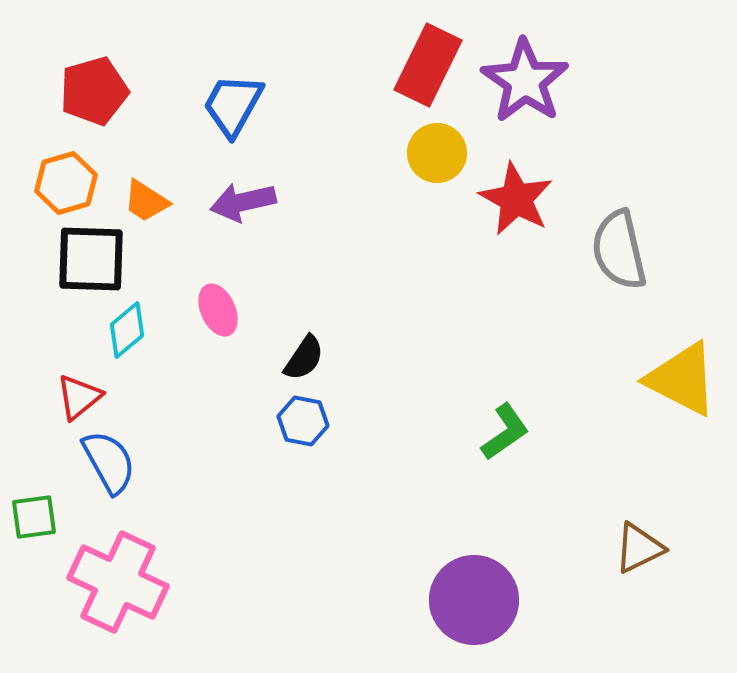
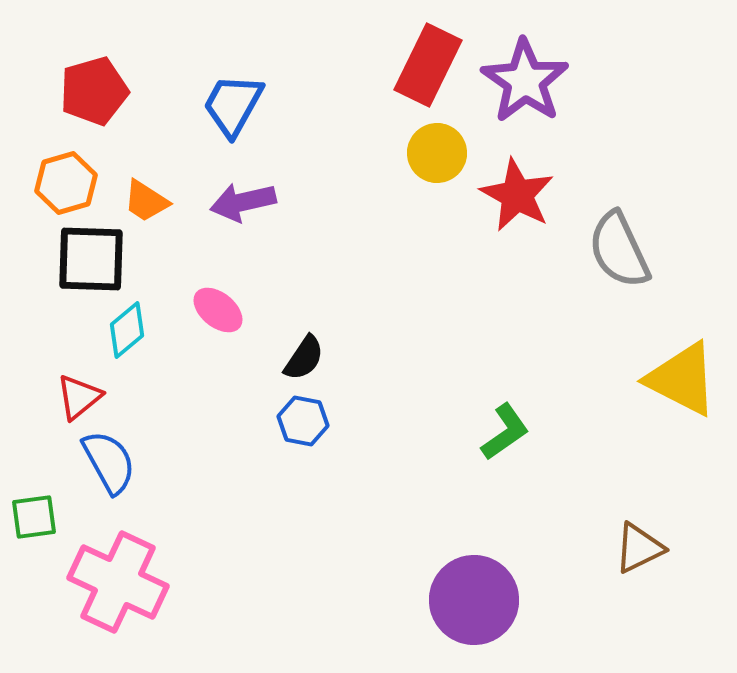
red star: moved 1 px right, 4 px up
gray semicircle: rotated 12 degrees counterclockwise
pink ellipse: rotated 27 degrees counterclockwise
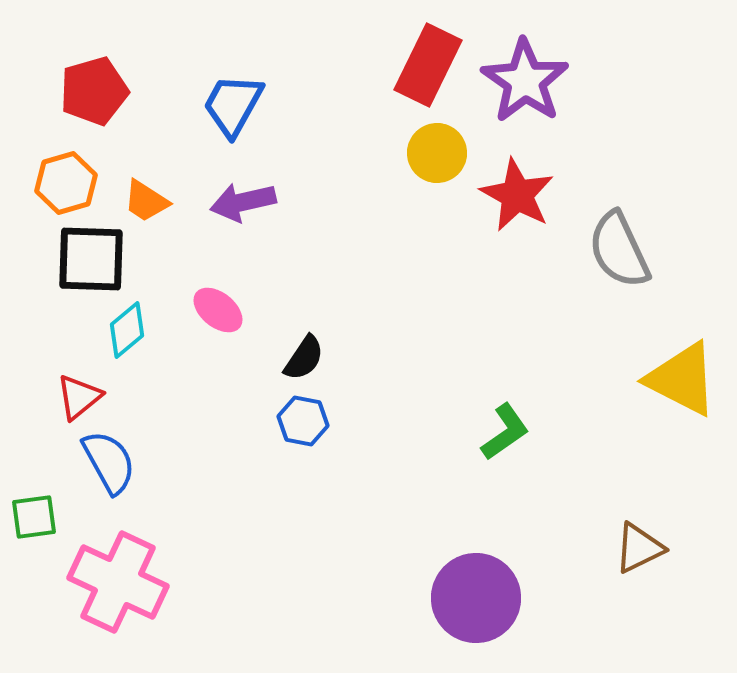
purple circle: moved 2 px right, 2 px up
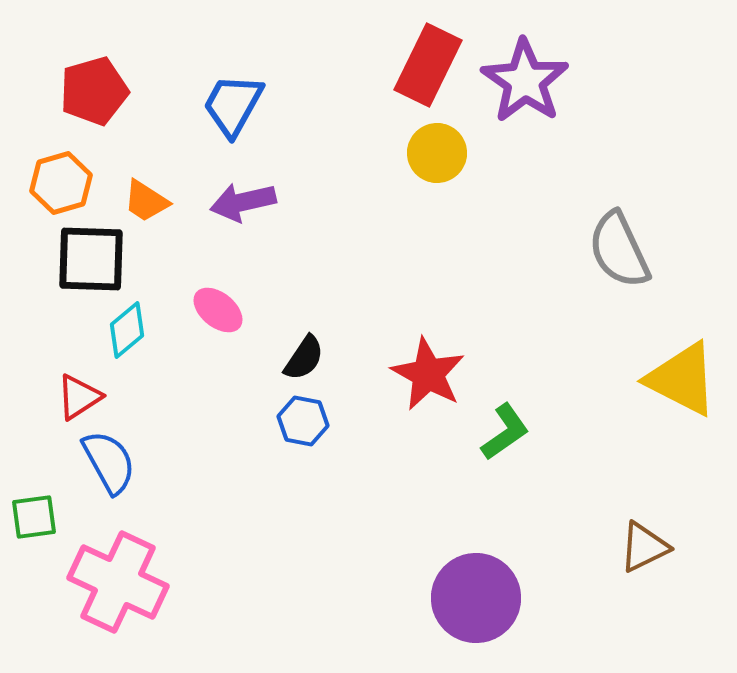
orange hexagon: moved 5 px left
red star: moved 89 px left, 179 px down
red triangle: rotated 6 degrees clockwise
brown triangle: moved 5 px right, 1 px up
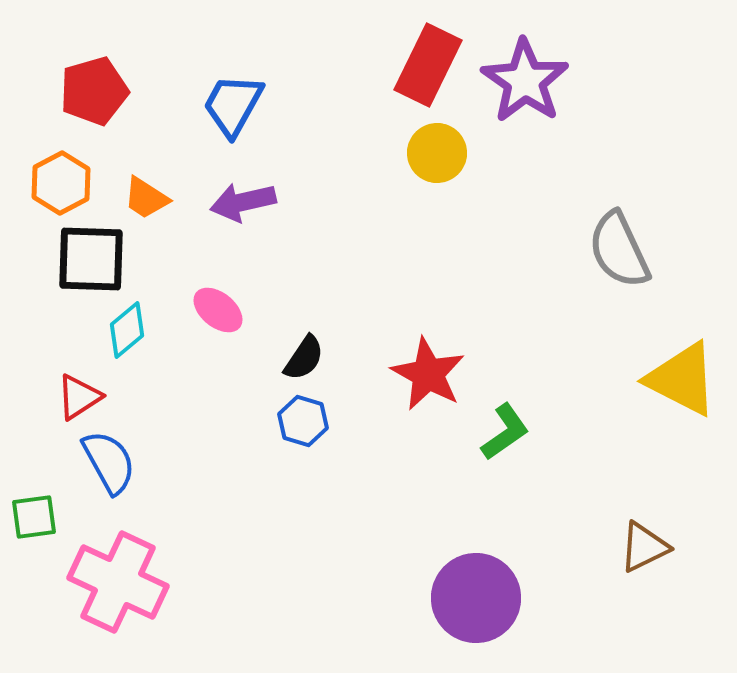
orange hexagon: rotated 12 degrees counterclockwise
orange trapezoid: moved 3 px up
blue hexagon: rotated 6 degrees clockwise
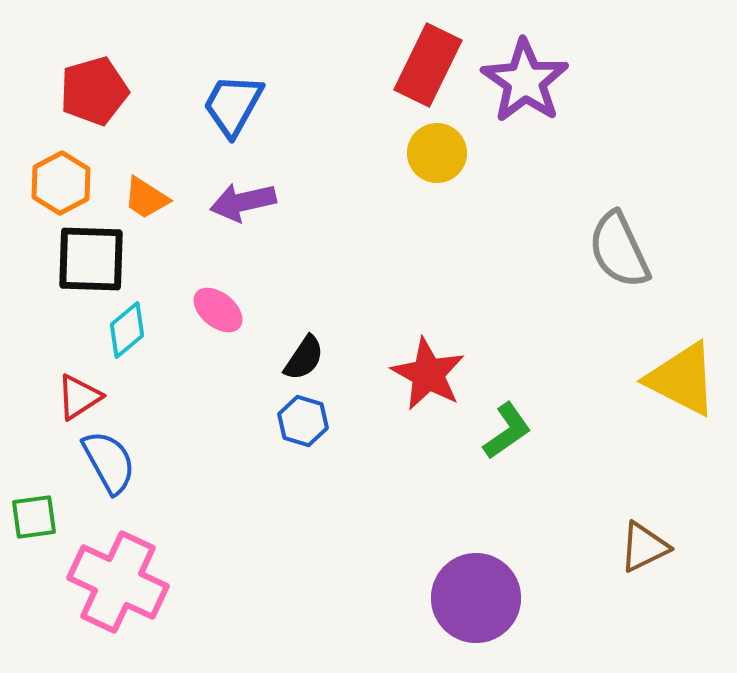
green L-shape: moved 2 px right, 1 px up
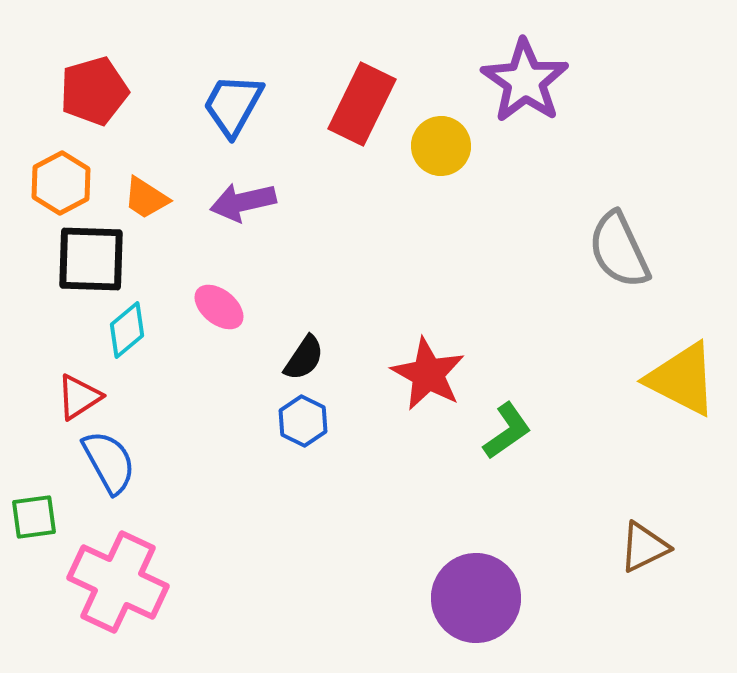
red rectangle: moved 66 px left, 39 px down
yellow circle: moved 4 px right, 7 px up
pink ellipse: moved 1 px right, 3 px up
blue hexagon: rotated 9 degrees clockwise
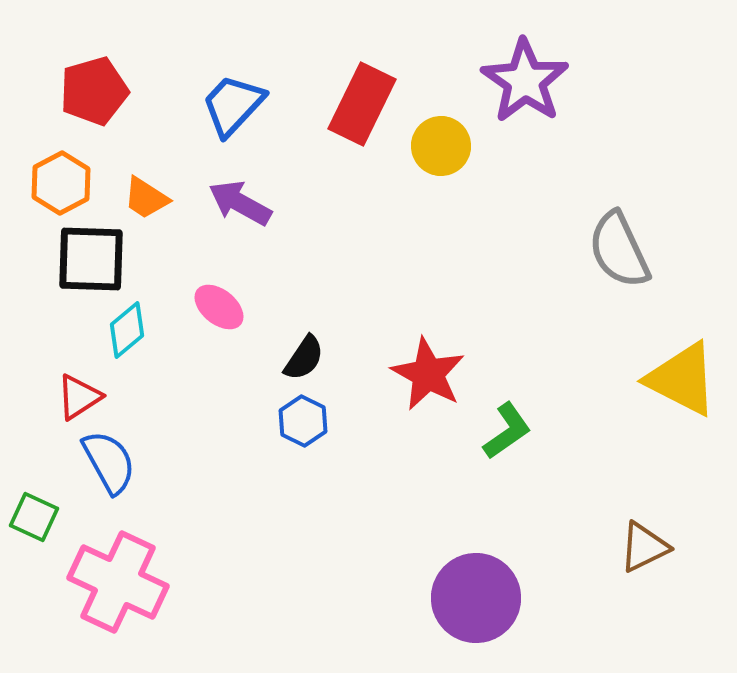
blue trapezoid: rotated 14 degrees clockwise
purple arrow: moved 3 px left, 1 px down; rotated 42 degrees clockwise
green square: rotated 33 degrees clockwise
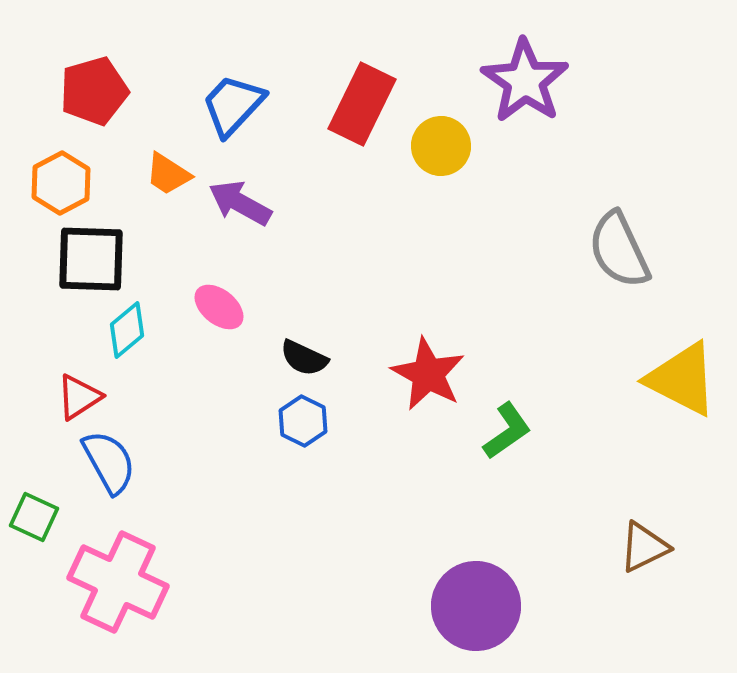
orange trapezoid: moved 22 px right, 24 px up
black semicircle: rotated 81 degrees clockwise
purple circle: moved 8 px down
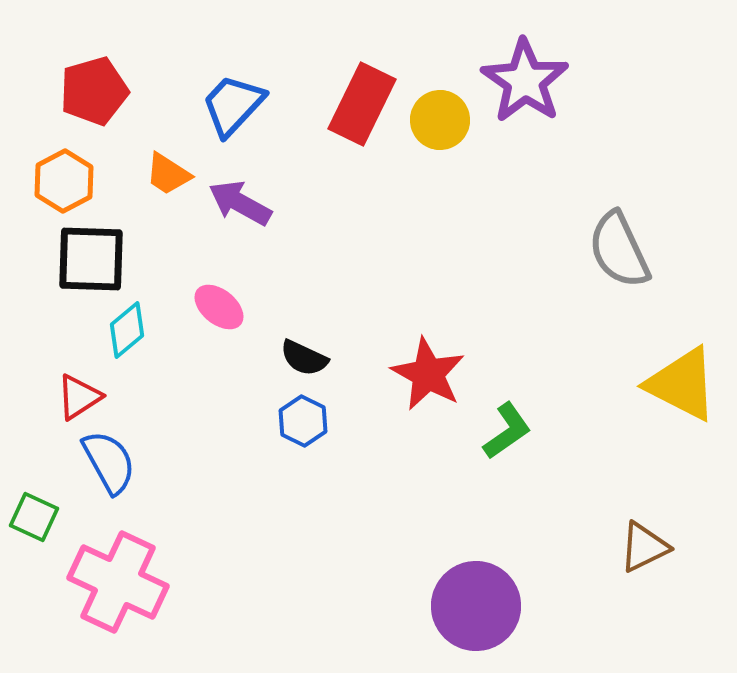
yellow circle: moved 1 px left, 26 px up
orange hexagon: moved 3 px right, 2 px up
yellow triangle: moved 5 px down
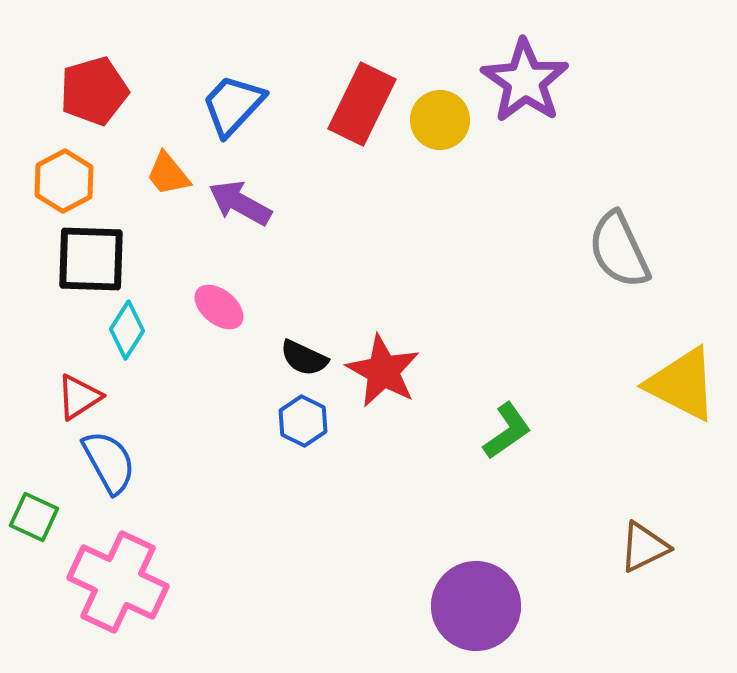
orange trapezoid: rotated 18 degrees clockwise
cyan diamond: rotated 18 degrees counterclockwise
red star: moved 45 px left, 3 px up
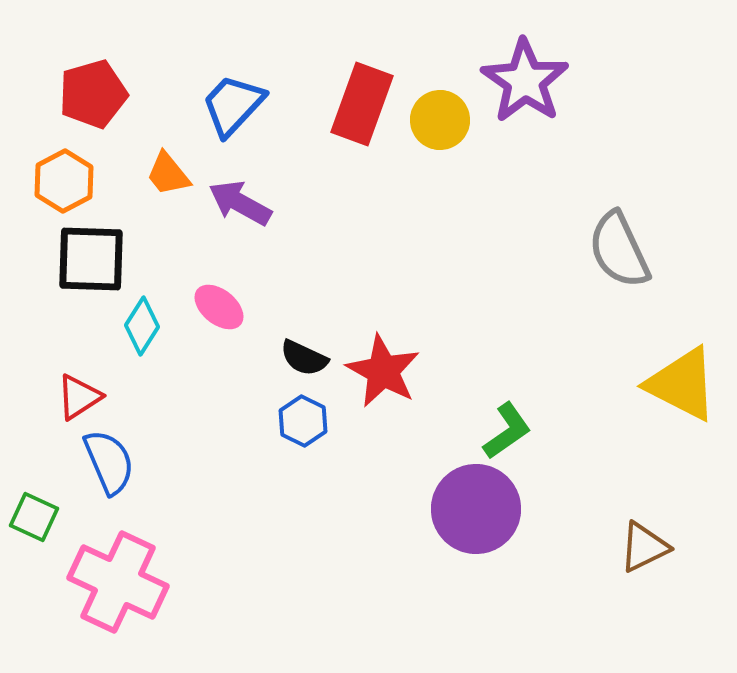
red pentagon: moved 1 px left, 3 px down
red rectangle: rotated 6 degrees counterclockwise
cyan diamond: moved 15 px right, 4 px up
blue semicircle: rotated 6 degrees clockwise
purple circle: moved 97 px up
